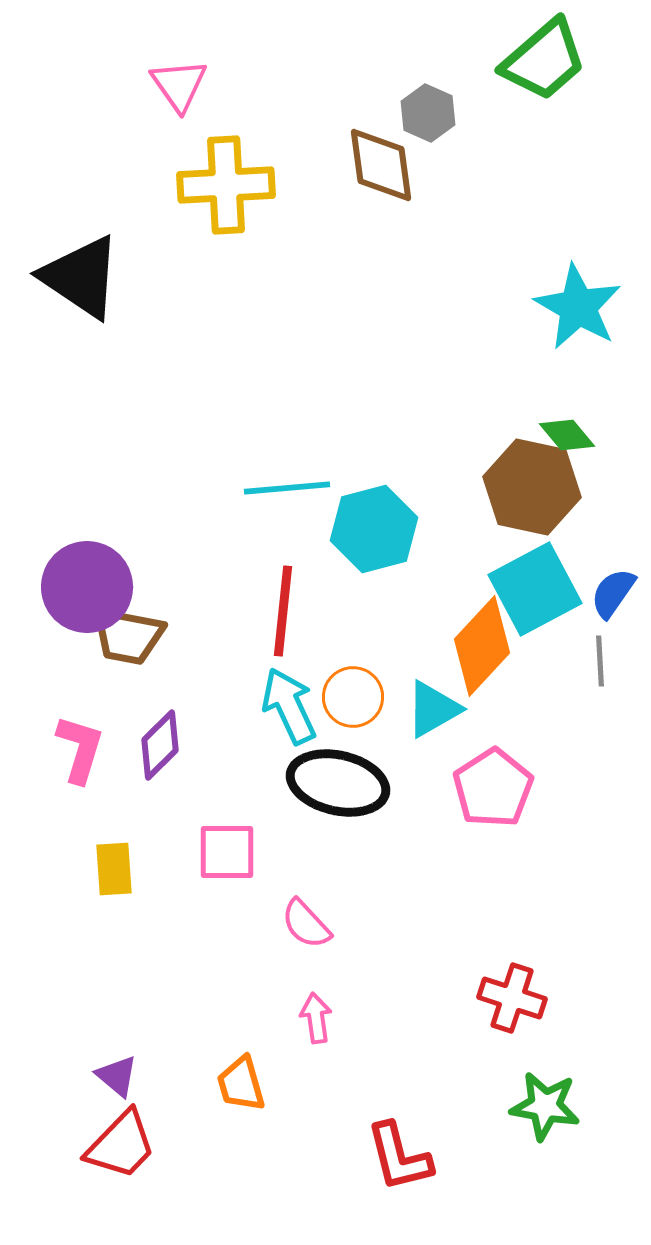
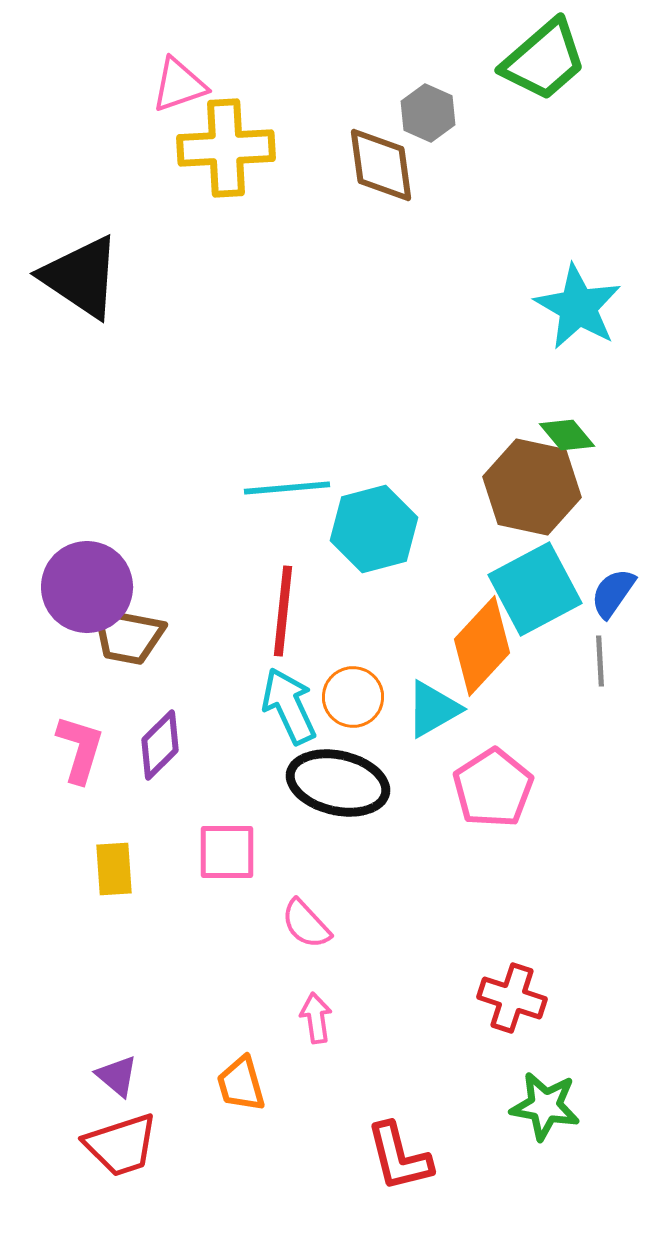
pink triangle: rotated 46 degrees clockwise
yellow cross: moved 37 px up
red trapezoid: rotated 28 degrees clockwise
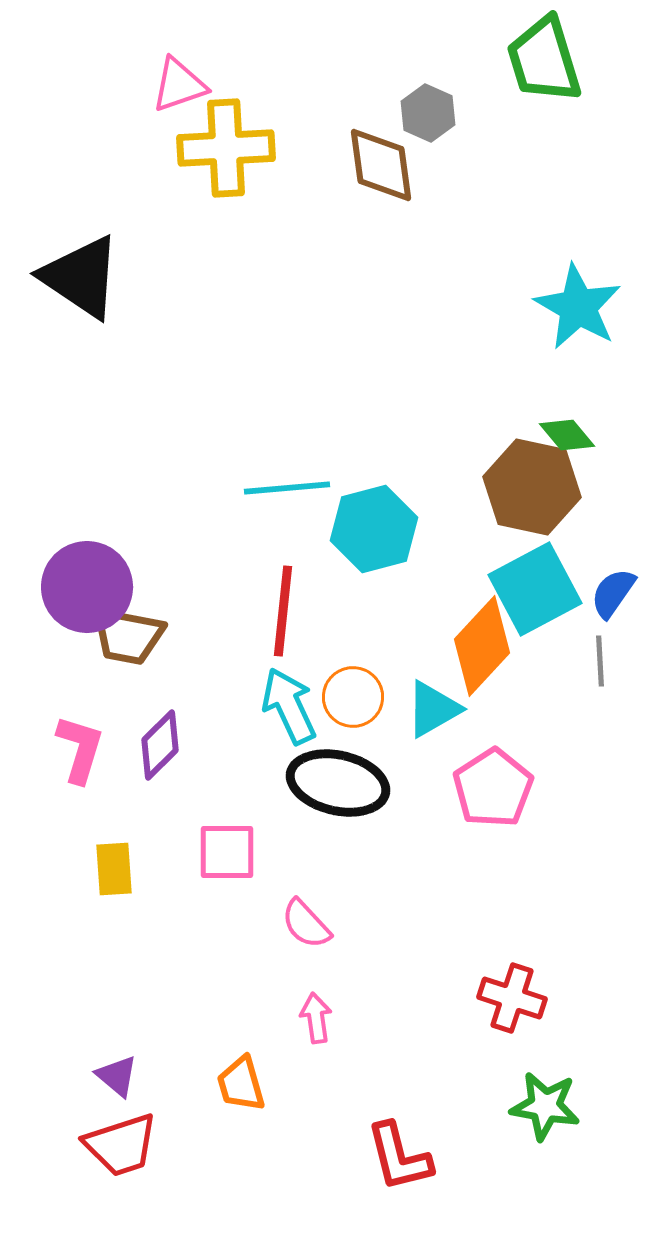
green trapezoid: rotated 114 degrees clockwise
